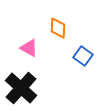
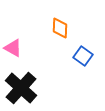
orange diamond: moved 2 px right
pink triangle: moved 16 px left
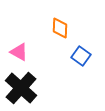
pink triangle: moved 6 px right, 4 px down
blue square: moved 2 px left
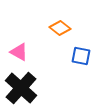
orange diamond: rotated 55 degrees counterclockwise
blue square: rotated 24 degrees counterclockwise
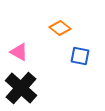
blue square: moved 1 px left
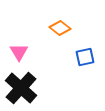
pink triangle: rotated 30 degrees clockwise
blue square: moved 5 px right, 1 px down; rotated 24 degrees counterclockwise
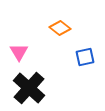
black cross: moved 8 px right
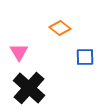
blue square: rotated 12 degrees clockwise
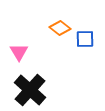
blue square: moved 18 px up
black cross: moved 1 px right, 2 px down
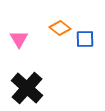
pink triangle: moved 13 px up
black cross: moved 3 px left, 2 px up
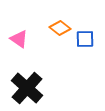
pink triangle: rotated 24 degrees counterclockwise
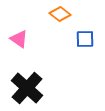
orange diamond: moved 14 px up
